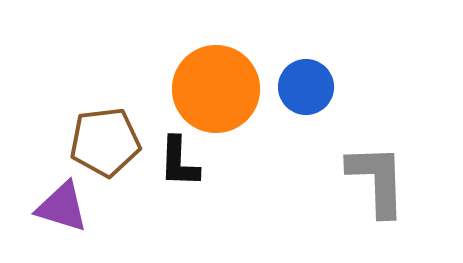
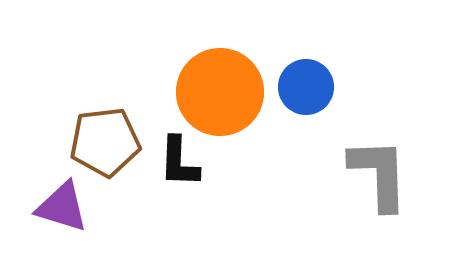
orange circle: moved 4 px right, 3 px down
gray L-shape: moved 2 px right, 6 px up
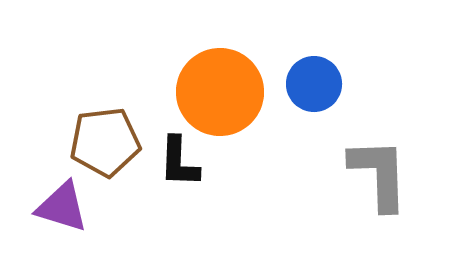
blue circle: moved 8 px right, 3 px up
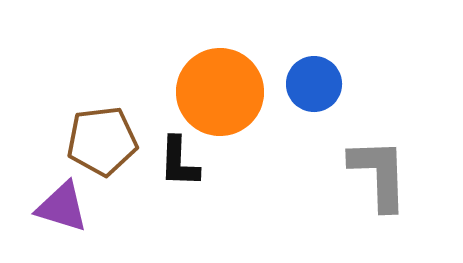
brown pentagon: moved 3 px left, 1 px up
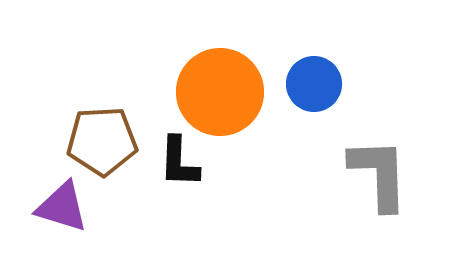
brown pentagon: rotated 4 degrees clockwise
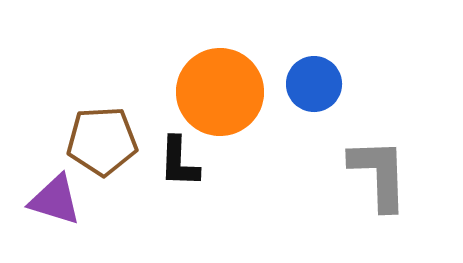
purple triangle: moved 7 px left, 7 px up
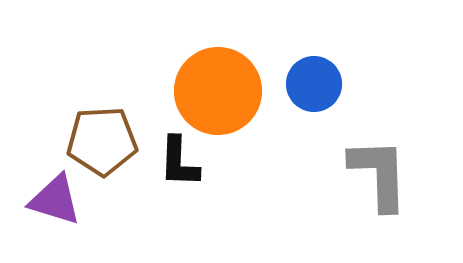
orange circle: moved 2 px left, 1 px up
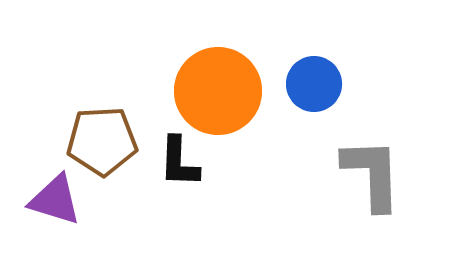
gray L-shape: moved 7 px left
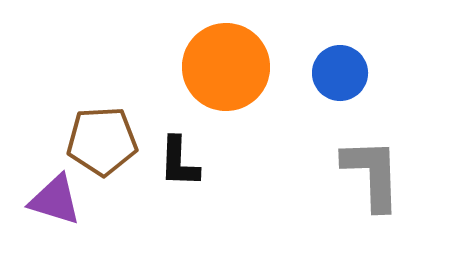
blue circle: moved 26 px right, 11 px up
orange circle: moved 8 px right, 24 px up
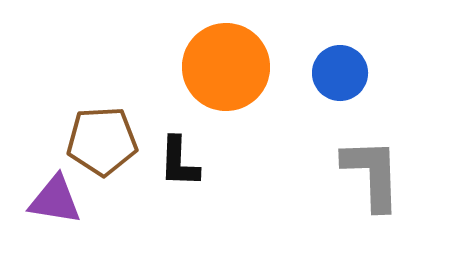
purple triangle: rotated 8 degrees counterclockwise
